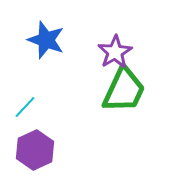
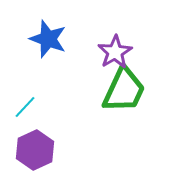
blue star: moved 2 px right, 1 px up
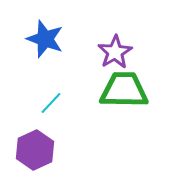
blue star: moved 3 px left
green trapezoid: rotated 114 degrees counterclockwise
cyan line: moved 26 px right, 4 px up
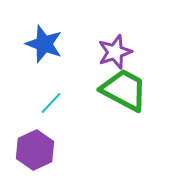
blue star: moved 1 px left, 5 px down
purple star: rotated 12 degrees clockwise
green trapezoid: rotated 27 degrees clockwise
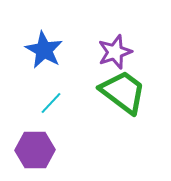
blue star: moved 6 px down; rotated 9 degrees clockwise
green trapezoid: moved 1 px left, 2 px down; rotated 9 degrees clockwise
purple hexagon: rotated 24 degrees clockwise
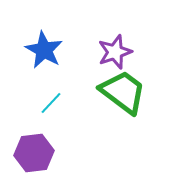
purple hexagon: moved 1 px left, 3 px down; rotated 6 degrees counterclockwise
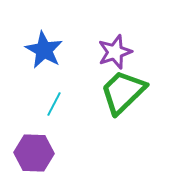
green trapezoid: rotated 81 degrees counterclockwise
cyan line: moved 3 px right, 1 px down; rotated 15 degrees counterclockwise
purple hexagon: rotated 9 degrees clockwise
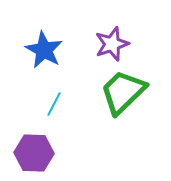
purple star: moved 3 px left, 8 px up
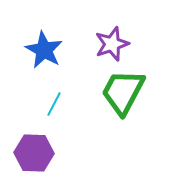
green trapezoid: rotated 18 degrees counterclockwise
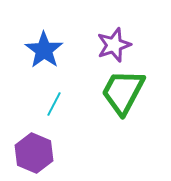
purple star: moved 2 px right, 1 px down
blue star: rotated 6 degrees clockwise
purple hexagon: rotated 21 degrees clockwise
